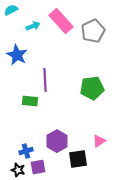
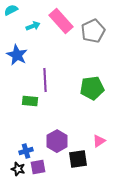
black star: moved 1 px up
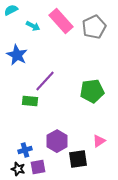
cyan arrow: rotated 48 degrees clockwise
gray pentagon: moved 1 px right, 4 px up
purple line: moved 1 px down; rotated 45 degrees clockwise
green pentagon: moved 3 px down
blue cross: moved 1 px left, 1 px up
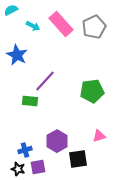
pink rectangle: moved 3 px down
pink triangle: moved 5 px up; rotated 16 degrees clockwise
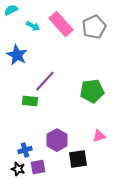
purple hexagon: moved 1 px up
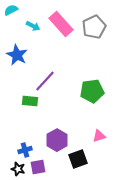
black square: rotated 12 degrees counterclockwise
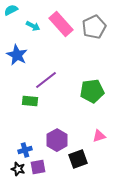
purple line: moved 1 px right, 1 px up; rotated 10 degrees clockwise
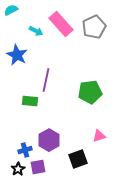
cyan arrow: moved 3 px right, 5 px down
purple line: rotated 40 degrees counterclockwise
green pentagon: moved 2 px left, 1 px down
purple hexagon: moved 8 px left
black star: rotated 24 degrees clockwise
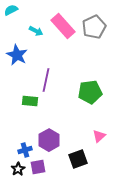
pink rectangle: moved 2 px right, 2 px down
pink triangle: rotated 24 degrees counterclockwise
